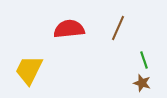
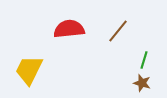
brown line: moved 3 px down; rotated 15 degrees clockwise
green line: rotated 36 degrees clockwise
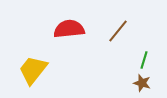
yellow trapezoid: moved 4 px right; rotated 12 degrees clockwise
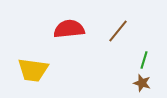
yellow trapezoid: rotated 120 degrees counterclockwise
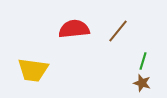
red semicircle: moved 5 px right
green line: moved 1 px left, 1 px down
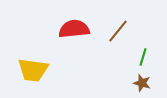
green line: moved 4 px up
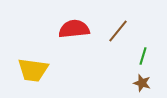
green line: moved 1 px up
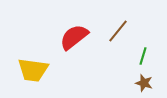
red semicircle: moved 8 px down; rotated 32 degrees counterclockwise
brown star: moved 2 px right
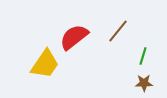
yellow trapezoid: moved 12 px right, 6 px up; rotated 64 degrees counterclockwise
brown star: rotated 18 degrees counterclockwise
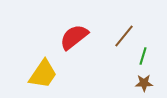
brown line: moved 6 px right, 5 px down
yellow trapezoid: moved 2 px left, 10 px down
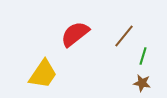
red semicircle: moved 1 px right, 3 px up
brown star: moved 2 px left; rotated 12 degrees clockwise
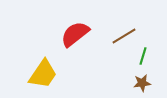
brown line: rotated 20 degrees clockwise
brown star: rotated 18 degrees counterclockwise
